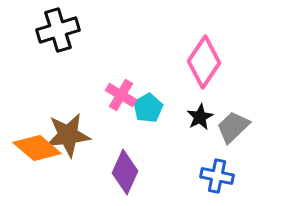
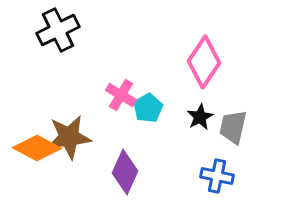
black cross: rotated 9 degrees counterclockwise
gray trapezoid: rotated 33 degrees counterclockwise
brown star: moved 1 px right, 2 px down
orange diamond: rotated 12 degrees counterclockwise
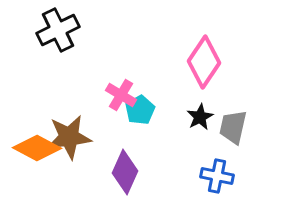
cyan pentagon: moved 8 px left, 2 px down
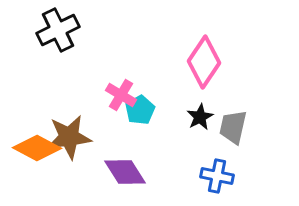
purple diamond: rotated 57 degrees counterclockwise
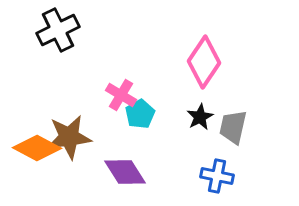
cyan pentagon: moved 4 px down
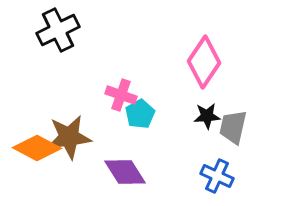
pink cross: rotated 12 degrees counterclockwise
black star: moved 7 px right, 1 px up; rotated 24 degrees clockwise
blue cross: rotated 12 degrees clockwise
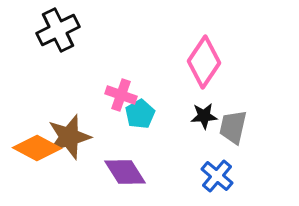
black star: moved 3 px left
brown star: rotated 9 degrees counterclockwise
blue cross: rotated 16 degrees clockwise
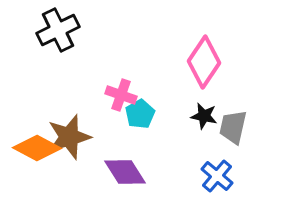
black star: rotated 16 degrees clockwise
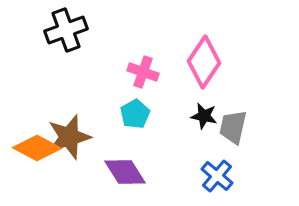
black cross: moved 8 px right; rotated 6 degrees clockwise
pink cross: moved 22 px right, 23 px up
cyan pentagon: moved 5 px left
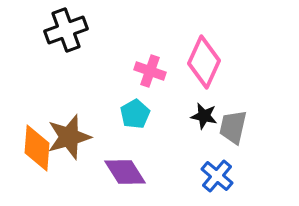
pink diamond: rotated 9 degrees counterclockwise
pink cross: moved 7 px right, 1 px up
orange diamond: rotated 66 degrees clockwise
